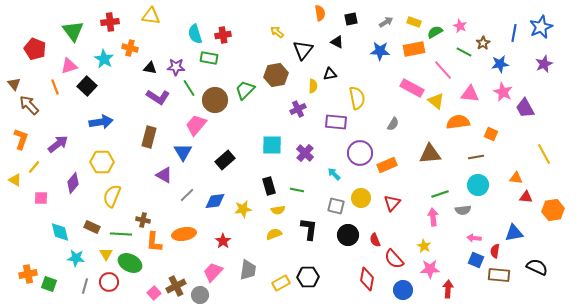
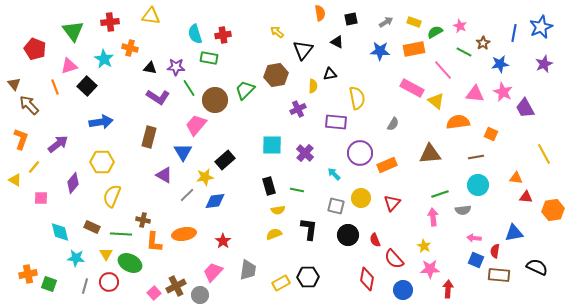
pink triangle at (470, 94): moved 5 px right
yellow star at (243, 209): moved 38 px left, 32 px up
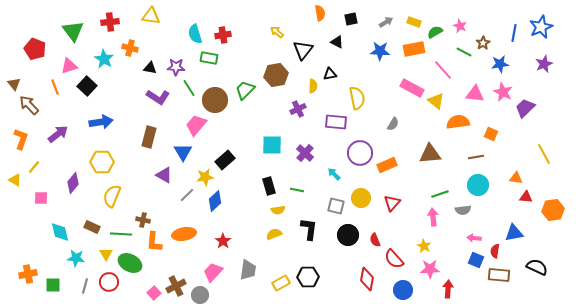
purple trapezoid at (525, 108): rotated 75 degrees clockwise
purple arrow at (58, 144): moved 10 px up
blue diamond at (215, 201): rotated 35 degrees counterclockwise
green square at (49, 284): moved 4 px right, 1 px down; rotated 21 degrees counterclockwise
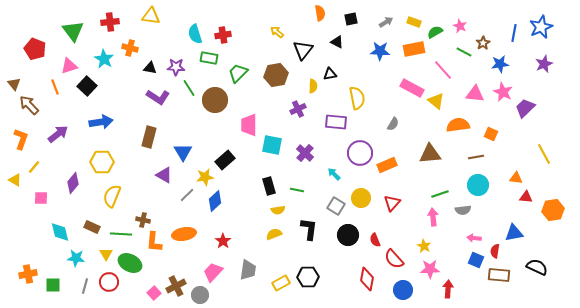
green trapezoid at (245, 90): moved 7 px left, 17 px up
orange semicircle at (458, 122): moved 3 px down
pink trapezoid at (196, 125): moved 53 px right; rotated 40 degrees counterclockwise
cyan square at (272, 145): rotated 10 degrees clockwise
gray square at (336, 206): rotated 18 degrees clockwise
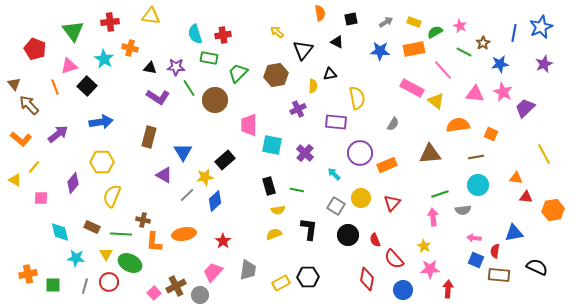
orange L-shape at (21, 139): rotated 110 degrees clockwise
